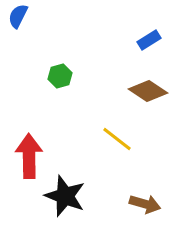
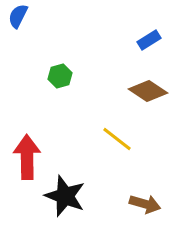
red arrow: moved 2 px left, 1 px down
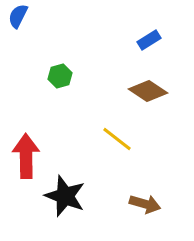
red arrow: moved 1 px left, 1 px up
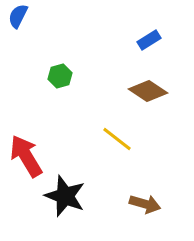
red arrow: rotated 30 degrees counterclockwise
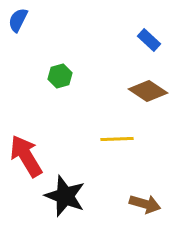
blue semicircle: moved 4 px down
blue rectangle: rotated 75 degrees clockwise
yellow line: rotated 40 degrees counterclockwise
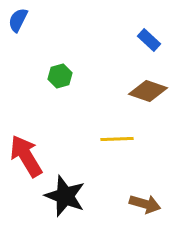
brown diamond: rotated 15 degrees counterclockwise
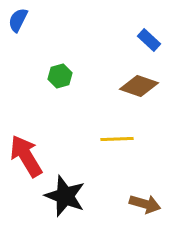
brown diamond: moved 9 px left, 5 px up
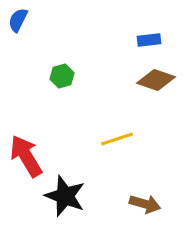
blue rectangle: rotated 50 degrees counterclockwise
green hexagon: moved 2 px right
brown diamond: moved 17 px right, 6 px up
yellow line: rotated 16 degrees counterclockwise
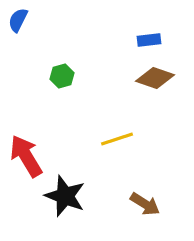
brown diamond: moved 1 px left, 2 px up
brown arrow: rotated 16 degrees clockwise
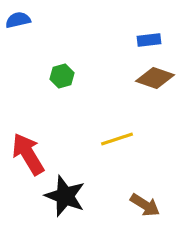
blue semicircle: rotated 50 degrees clockwise
red arrow: moved 2 px right, 2 px up
brown arrow: moved 1 px down
